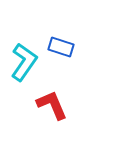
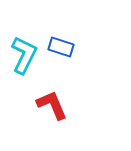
cyan L-shape: moved 7 px up; rotated 9 degrees counterclockwise
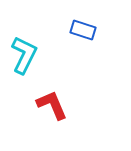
blue rectangle: moved 22 px right, 17 px up
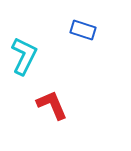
cyan L-shape: moved 1 px down
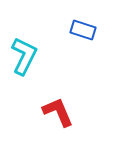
red L-shape: moved 6 px right, 7 px down
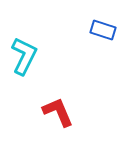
blue rectangle: moved 20 px right
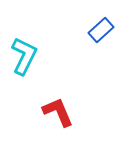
blue rectangle: moved 2 px left; rotated 60 degrees counterclockwise
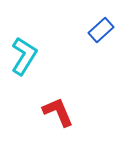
cyan L-shape: rotated 6 degrees clockwise
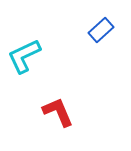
cyan L-shape: rotated 147 degrees counterclockwise
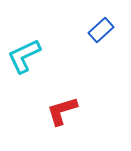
red L-shape: moved 4 px right, 1 px up; rotated 84 degrees counterclockwise
